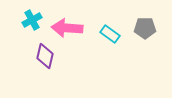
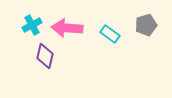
cyan cross: moved 5 px down
gray pentagon: moved 1 px right, 3 px up; rotated 15 degrees counterclockwise
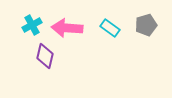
cyan rectangle: moved 6 px up
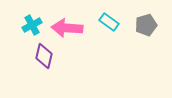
cyan rectangle: moved 1 px left, 6 px up
purple diamond: moved 1 px left
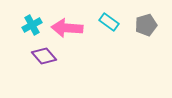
purple diamond: rotated 55 degrees counterclockwise
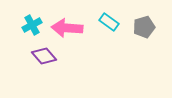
gray pentagon: moved 2 px left, 2 px down
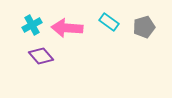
purple diamond: moved 3 px left
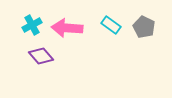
cyan rectangle: moved 2 px right, 3 px down
gray pentagon: rotated 30 degrees counterclockwise
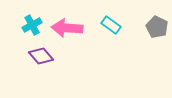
gray pentagon: moved 13 px right
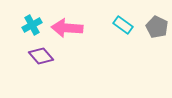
cyan rectangle: moved 12 px right
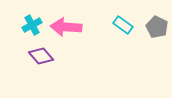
pink arrow: moved 1 px left, 1 px up
